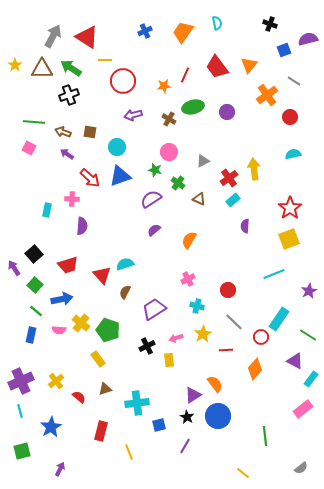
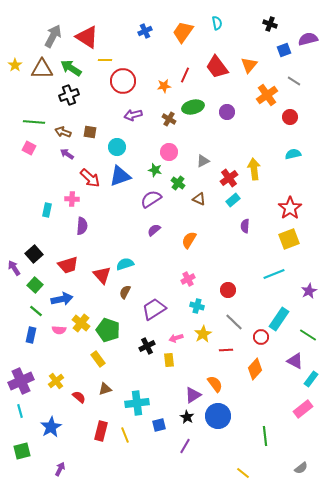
yellow line at (129, 452): moved 4 px left, 17 px up
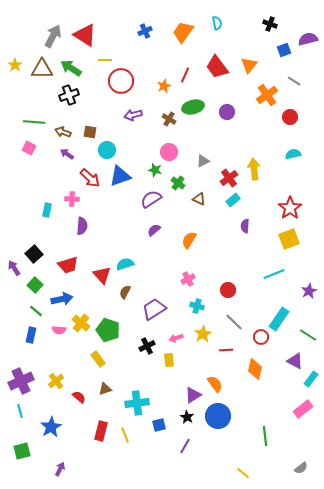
red triangle at (87, 37): moved 2 px left, 2 px up
red circle at (123, 81): moved 2 px left
orange star at (164, 86): rotated 16 degrees counterclockwise
cyan circle at (117, 147): moved 10 px left, 3 px down
orange diamond at (255, 369): rotated 30 degrees counterclockwise
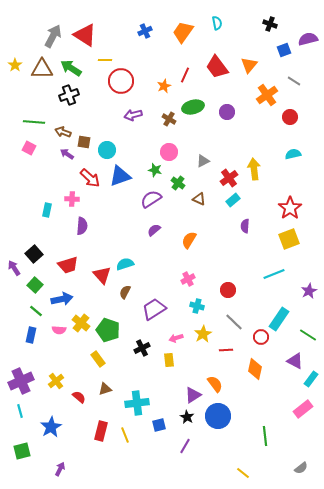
brown square at (90, 132): moved 6 px left, 10 px down
black cross at (147, 346): moved 5 px left, 2 px down
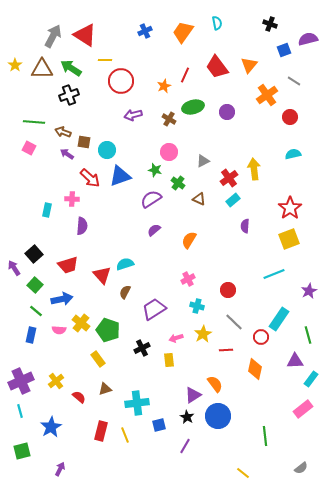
green line at (308, 335): rotated 42 degrees clockwise
purple triangle at (295, 361): rotated 30 degrees counterclockwise
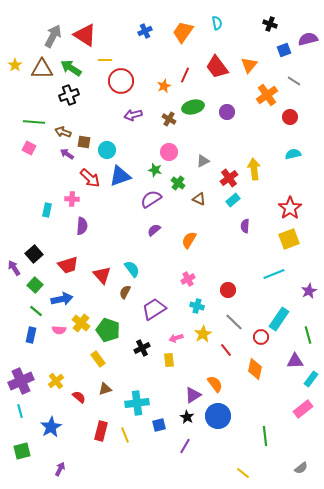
cyan semicircle at (125, 264): moved 7 px right, 5 px down; rotated 72 degrees clockwise
red line at (226, 350): rotated 56 degrees clockwise
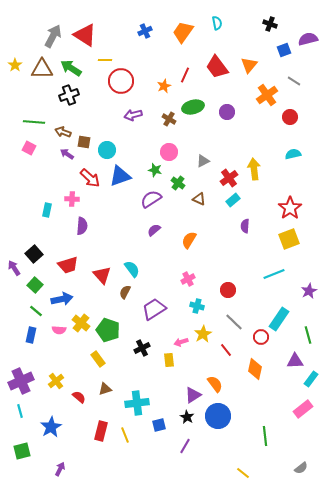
pink arrow at (176, 338): moved 5 px right, 4 px down
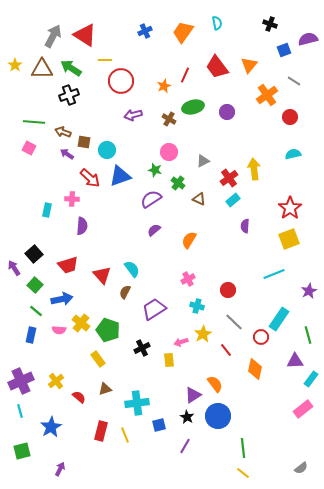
green line at (265, 436): moved 22 px left, 12 px down
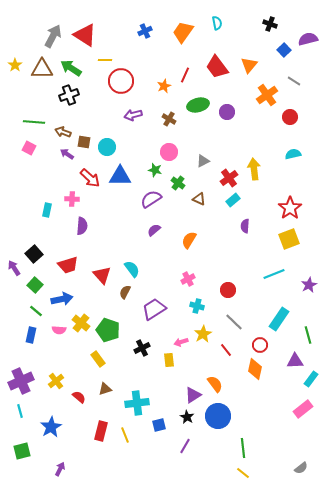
blue square at (284, 50): rotated 24 degrees counterclockwise
green ellipse at (193, 107): moved 5 px right, 2 px up
cyan circle at (107, 150): moved 3 px up
blue triangle at (120, 176): rotated 20 degrees clockwise
purple star at (309, 291): moved 6 px up
red circle at (261, 337): moved 1 px left, 8 px down
